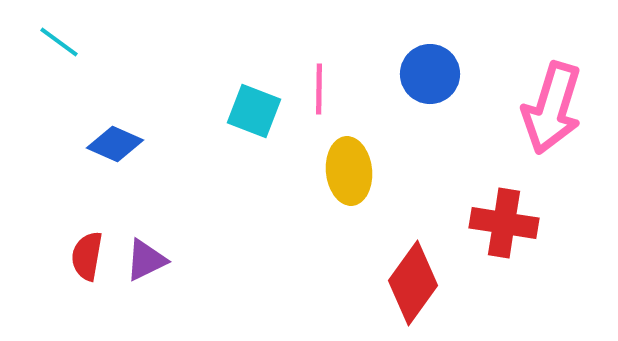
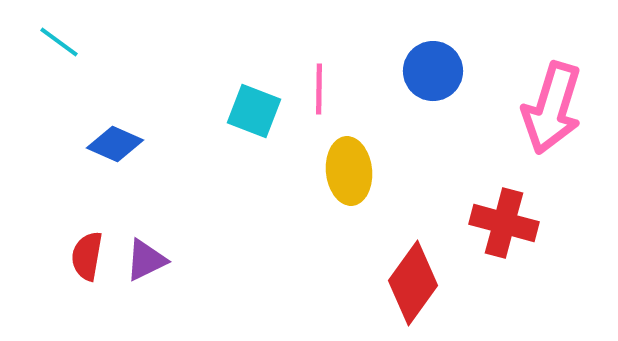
blue circle: moved 3 px right, 3 px up
red cross: rotated 6 degrees clockwise
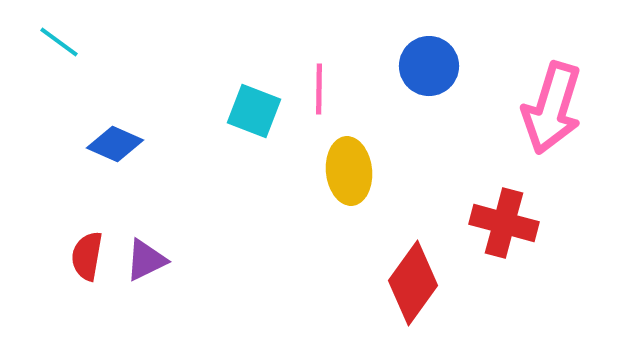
blue circle: moved 4 px left, 5 px up
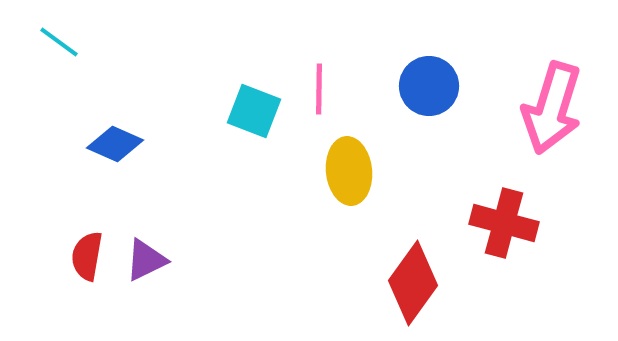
blue circle: moved 20 px down
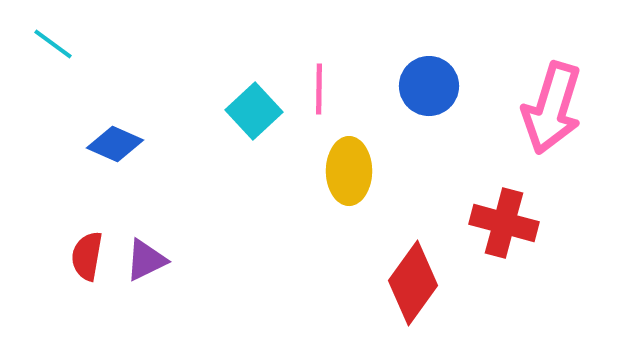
cyan line: moved 6 px left, 2 px down
cyan square: rotated 26 degrees clockwise
yellow ellipse: rotated 6 degrees clockwise
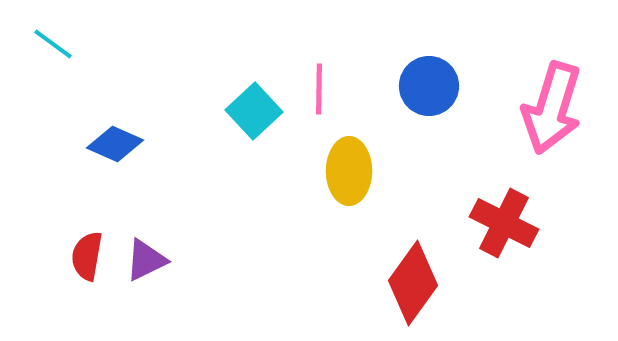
red cross: rotated 12 degrees clockwise
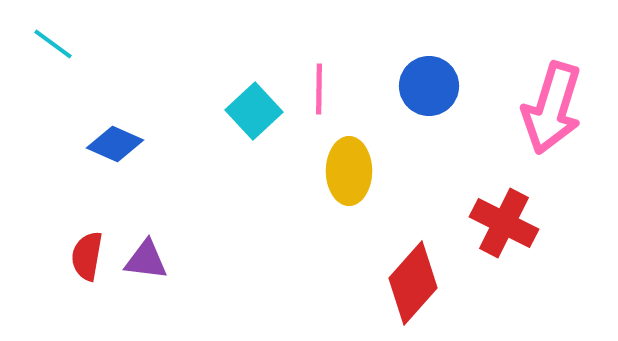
purple triangle: rotated 33 degrees clockwise
red diamond: rotated 6 degrees clockwise
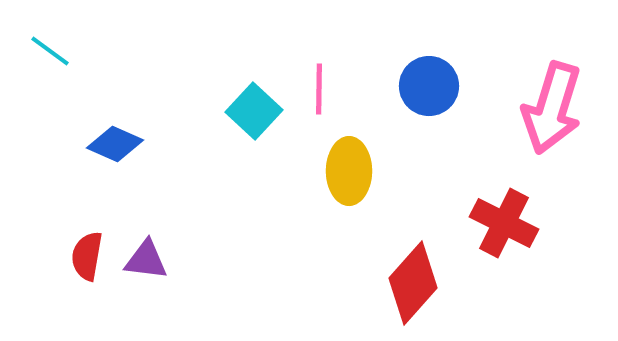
cyan line: moved 3 px left, 7 px down
cyan square: rotated 4 degrees counterclockwise
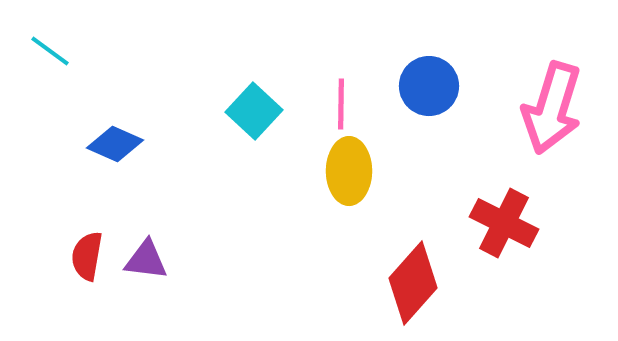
pink line: moved 22 px right, 15 px down
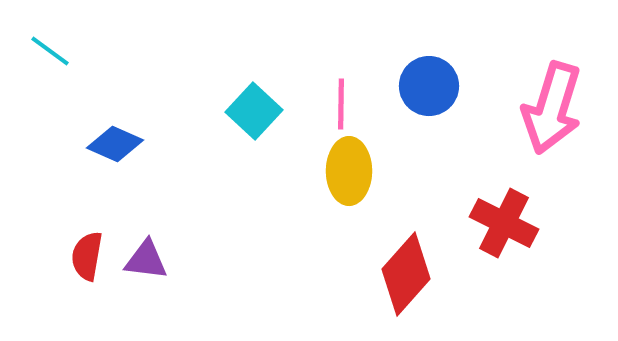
red diamond: moved 7 px left, 9 px up
